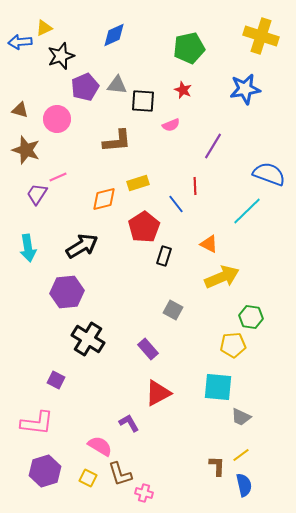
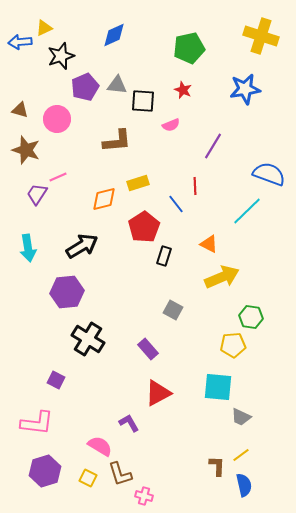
pink cross at (144, 493): moved 3 px down
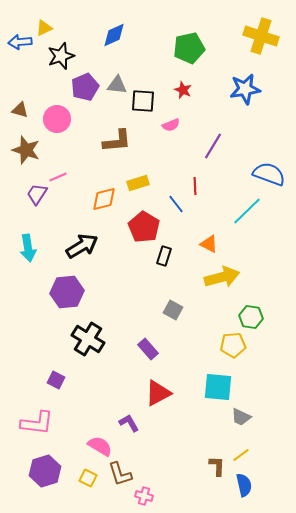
red pentagon at (144, 227): rotated 8 degrees counterclockwise
yellow arrow at (222, 277): rotated 8 degrees clockwise
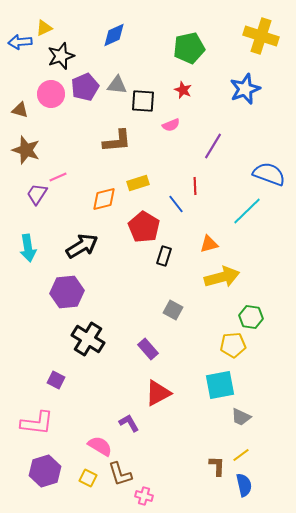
blue star at (245, 89): rotated 12 degrees counterclockwise
pink circle at (57, 119): moved 6 px left, 25 px up
orange triangle at (209, 244): rotated 42 degrees counterclockwise
cyan square at (218, 387): moved 2 px right, 2 px up; rotated 16 degrees counterclockwise
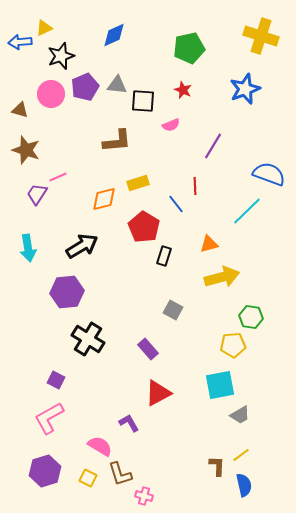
gray trapezoid at (241, 417): moved 1 px left, 2 px up; rotated 55 degrees counterclockwise
pink L-shape at (37, 423): moved 12 px right, 5 px up; rotated 144 degrees clockwise
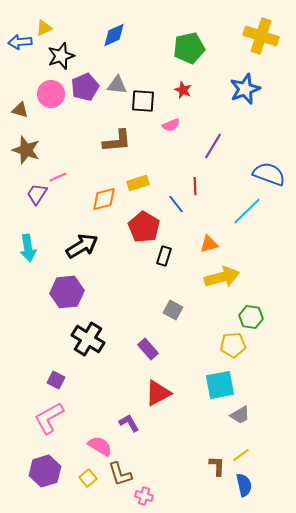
yellow square at (88, 478): rotated 24 degrees clockwise
